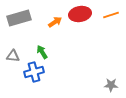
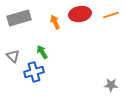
orange arrow: rotated 80 degrees counterclockwise
gray triangle: rotated 40 degrees clockwise
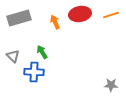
blue cross: rotated 18 degrees clockwise
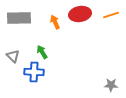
gray rectangle: rotated 15 degrees clockwise
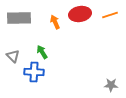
orange line: moved 1 px left
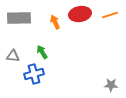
gray triangle: rotated 40 degrees counterclockwise
blue cross: moved 2 px down; rotated 18 degrees counterclockwise
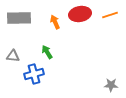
green arrow: moved 5 px right
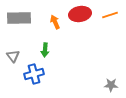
green arrow: moved 2 px left, 2 px up; rotated 144 degrees counterclockwise
gray triangle: rotated 48 degrees clockwise
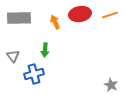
gray star: rotated 24 degrees clockwise
